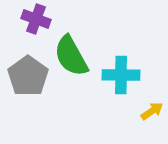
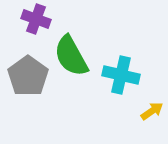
cyan cross: rotated 12 degrees clockwise
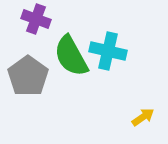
cyan cross: moved 13 px left, 24 px up
yellow arrow: moved 9 px left, 6 px down
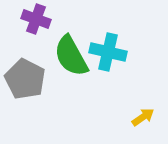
cyan cross: moved 1 px down
gray pentagon: moved 3 px left, 3 px down; rotated 9 degrees counterclockwise
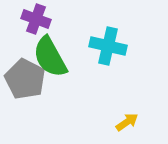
cyan cross: moved 6 px up
green semicircle: moved 21 px left, 1 px down
yellow arrow: moved 16 px left, 5 px down
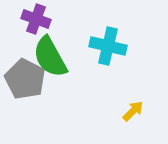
yellow arrow: moved 6 px right, 11 px up; rotated 10 degrees counterclockwise
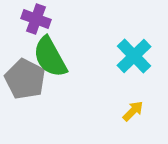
cyan cross: moved 26 px right, 10 px down; rotated 33 degrees clockwise
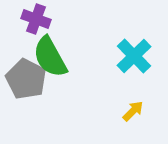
gray pentagon: moved 1 px right
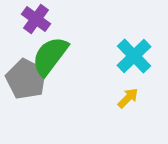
purple cross: rotated 16 degrees clockwise
green semicircle: moved 1 px up; rotated 66 degrees clockwise
yellow arrow: moved 5 px left, 13 px up
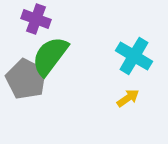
purple cross: rotated 16 degrees counterclockwise
cyan cross: rotated 15 degrees counterclockwise
yellow arrow: rotated 10 degrees clockwise
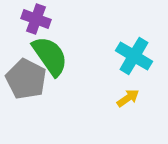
green semicircle: rotated 108 degrees clockwise
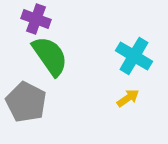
gray pentagon: moved 23 px down
